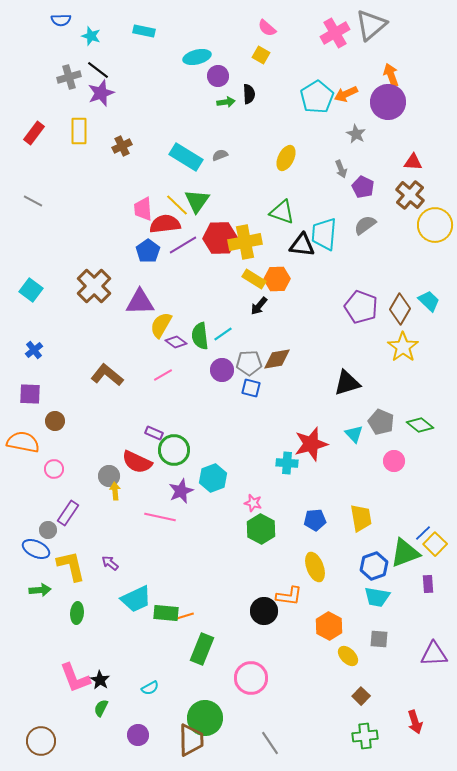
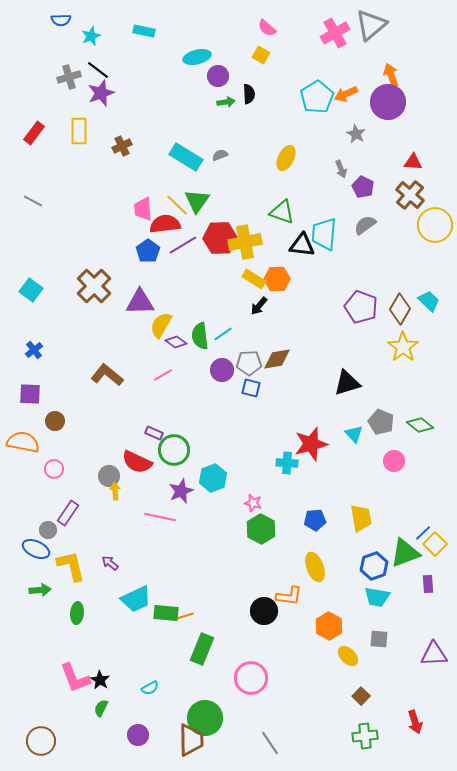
cyan star at (91, 36): rotated 30 degrees clockwise
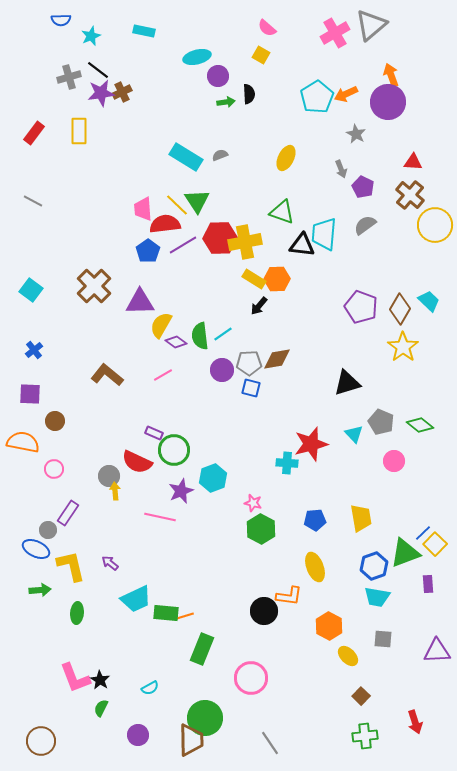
purple star at (101, 93): rotated 12 degrees clockwise
brown cross at (122, 146): moved 54 px up
green triangle at (197, 201): rotated 8 degrees counterclockwise
gray square at (379, 639): moved 4 px right
purple triangle at (434, 654): moved 3 px right, 3 px up
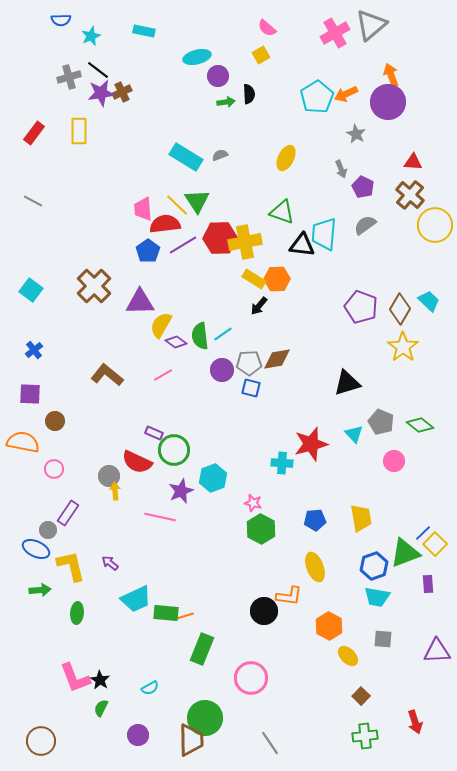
yellow square at (261, 55): rotated 30 degrees clockwise
cyan cross at (287, 463): moved 5 px left
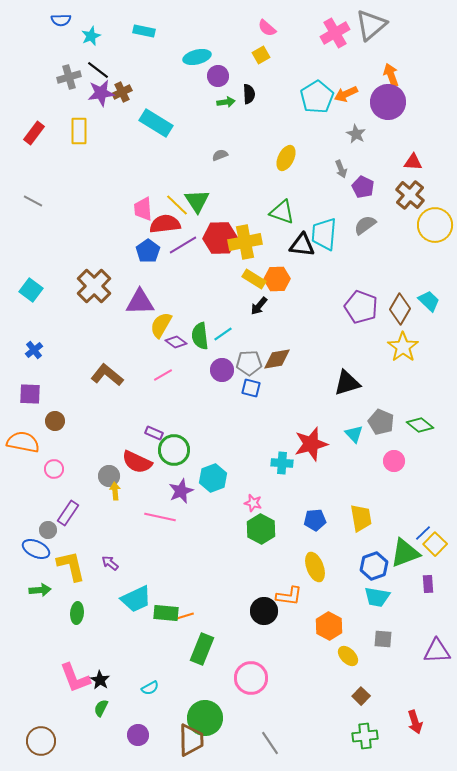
cyan rectangle at (186, 157): moved 30 px left, 34 px up
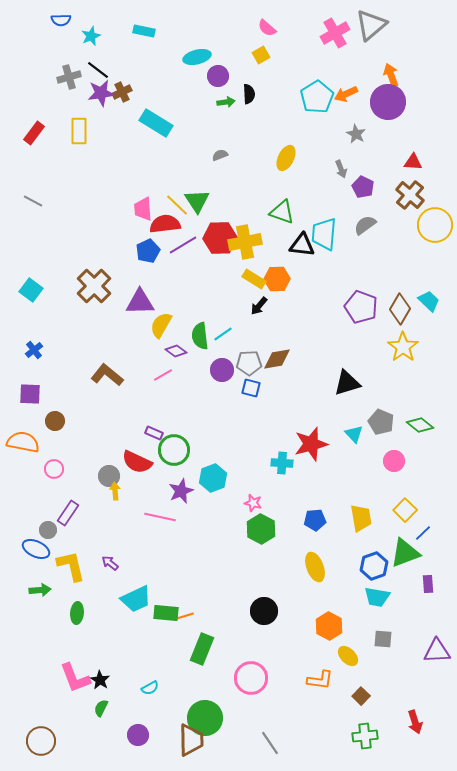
blue pentagon at (148, 251): rotated 10 degrees clockwise
purple diamond at (176, 342): moved 9 px down
yellow square at (435, 544): moved 30 px left, 34 px up
orange L-shape at (289, 596): moved 31 px right, 84 px down
